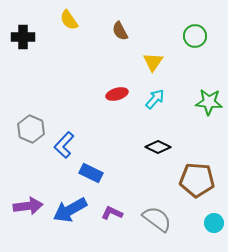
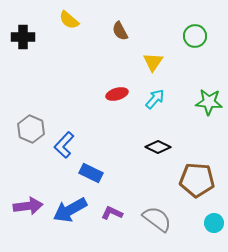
yellow semicircle: rotated 15 degrees counterclockwise
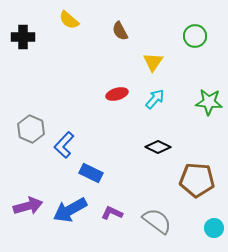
purple arrow: rotated 8 degrees counterclockwise
gray semicircle: moved 2 px down
cyan circle: moved 5 px down
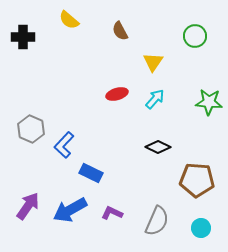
purple arrow: rotated 40 degrees counterclockwise
gray semicircle: rotated 76 degrees clockwise
cyan circle: moved 13 px left
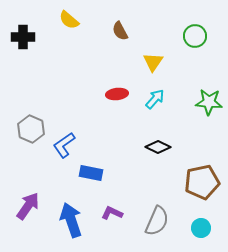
red ellipse: rotated 10 degrees clockwise
blue L-shape: rotated 12 degrees clockwise
blue rectangle: rotated 15 degrees counterclockwise
brown pentagon: moved 5 px right, 2 px down; rotated 16 degrees counterclockwise
blue arrow: moved 1 px right, 10 px down; rotated 100 degrees clockwise
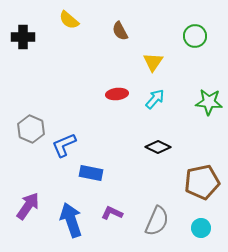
blue L-shape: rotated 12 degrees clockwise
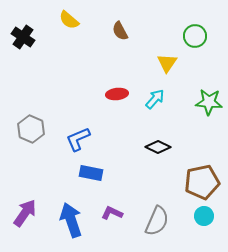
black cross: rotated 35 degrees clockwise
yellow triangle: moved 14 px right, 1 px down
blue L-shape: moved 14 px right, 6 px up
purple arrow: moved 3 px left, 7 px down
cyan circle: moved 3 px right, 12 px up
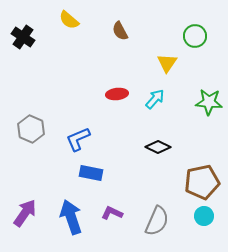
blue arrow: moved 3 px up
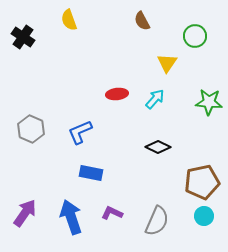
yellow semicircle: rotated 30 degrees clockwise
brown semicircle: moved 22 px right, 10 px up
blue L-shape: moved 2 px right, 7 px up
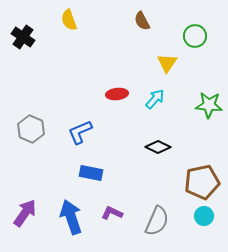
green star: moved 3 px down
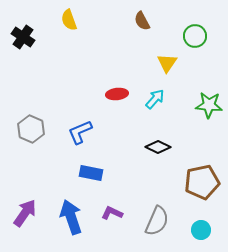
cyan circle: moved 3 px left, 14 px down
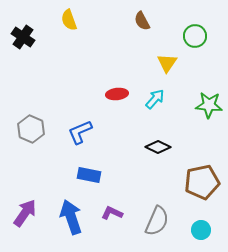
blue rectangle: moved 2 px left, 2 px down
